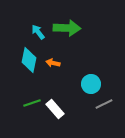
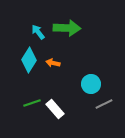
cyan diamond: rotated 20 degrees clockwise
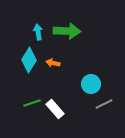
green arrow: moved 3 px down
cyan arrow: rotated 28 degrees clockwise
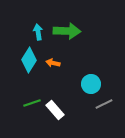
white rectangle: moved 1 px down
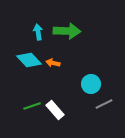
cyan diamond: rotated 75 degrees counterclockwise
green line: moved 3 px down
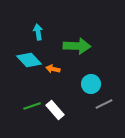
green arrow: moved 10 px right, 15 px down
orange arrow: moved 6 px down
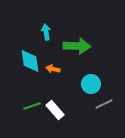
cyan arrow: moved 8 px right
cyan diamond: moved 1 px right, 1 px down; rotated 35 degrees clockwise
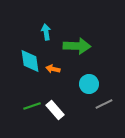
cyan circle: moved 2 px left
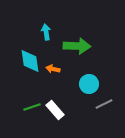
green line: moved 1 px down
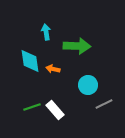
cyan circle: moved 1 px left, 1 px down
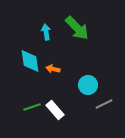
green arrow: moved 18 px up; rotated 44 degrees clockwise
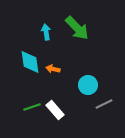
cyan diamond: moved 1 px down
